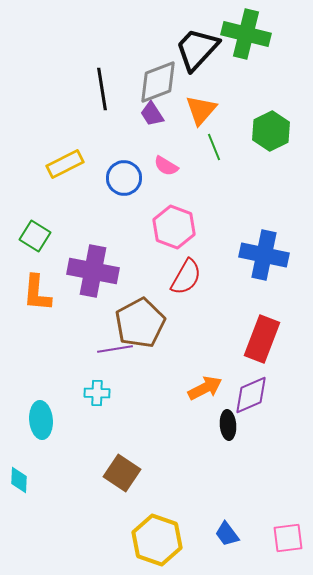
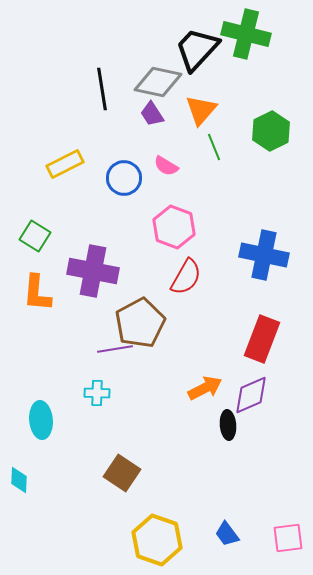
gray diamond: rotated 33 degrees clockwise
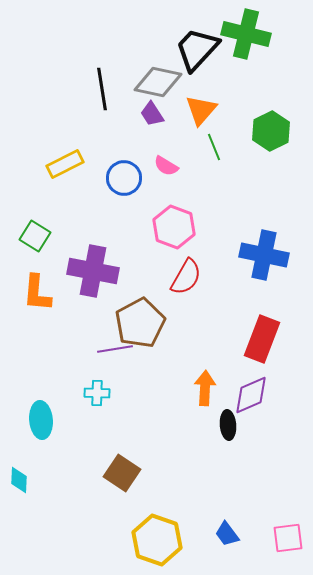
orange arrow: rotated 60 degrees counterclockwise
